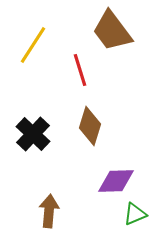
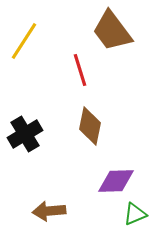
yellow line: moved 9 px left, 4 px up
brown diamond: rotated 6 degrees counterclockwise
black cross: moved 8 px left; rotated 16 degrees clockwise
brown arrow: rotated 100 degrees counterclockwise
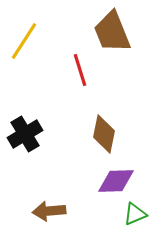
brown trapezoid: moved 1 px down; rotated 15 degrees clockwise
brown diamond: moved 14 px right, 8 px down
